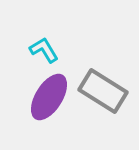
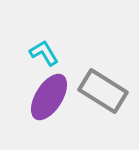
cyan L-shape: moved 3 px down
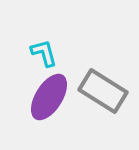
cyan L-shape: rotated 16 degrees clockwise
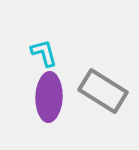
purple ellipse: rotated 30 degrees counterclockwise
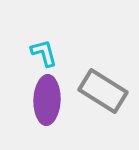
purple ellipse: moved 2 px left, 3 px down
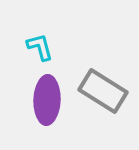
cyan L-shape: moved 4 px left, 6 px up
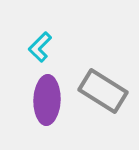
cyan L-shape: rotated 120 degrees counterclockwise
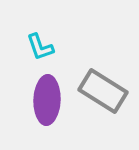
cyan L-shape: rotated 64 degrees counterclockwise
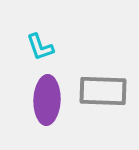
gray rectangle: rotated 30 degrees counterclockwise
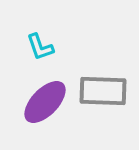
purple ellipse: moved 2 px left, 2 px down; rotated 42 degrees clockwise
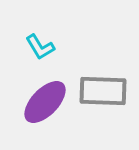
cyan L-shape: rotated 12 degrees counterclockwise
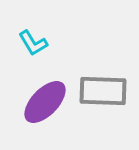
cyan L-shape: moved 7 px left, 4 px up
